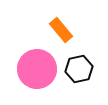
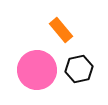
pink circle: moved 1 px down
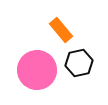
black hexagon: moved 6 px up
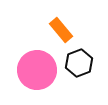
black hexagon: rotated 8 degrees counterclockwise
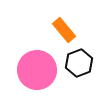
orange rectangle: moved 3 px right
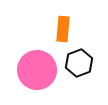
orange rectangle: moved 1 px left, 1 px up; rotated 45 degrees clockwise
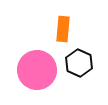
black hexagon: rotated 16 degrees counterclockwise
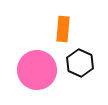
black hexagon: moved 1 px right
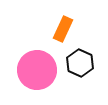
orange rectangle: rotated 20 degrees clockwise
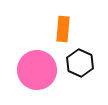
orange rectangle: rotated 20 degrees counterclockwise
